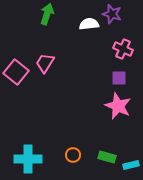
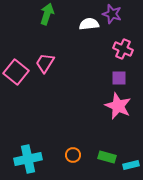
cyan cross: rotated 12 degrees counterclockwise
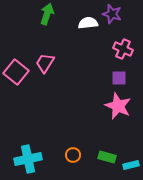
white semicircle: moved 1 px left, 1 px up
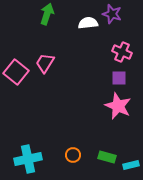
pink cross: moved 1 px left, 3 px down
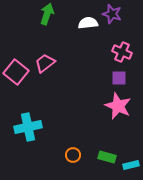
pink trapezoid: rotated 20 degrees clockwise
cyan cross: moved 32 px up
